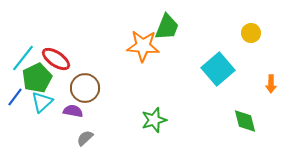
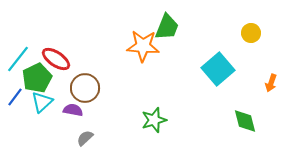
cyan line: moved 5 px left, 1 px down
orange arrow: moved 1 px up; rotated 18 degrees clockwise
purple semicircle: moved 1 px up
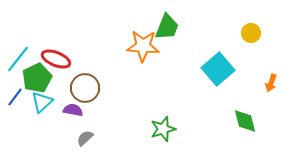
red ellipse: rotated 12 degrees counterclockwise
green star: moved 9 px right, 9 px down
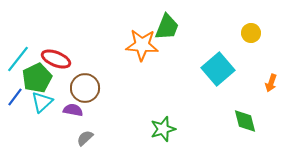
orange star: moved 1 px left, 1 px up
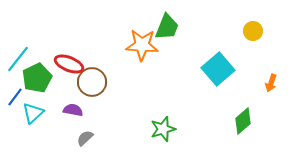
yellow circle: moved 2 px right, 2 px up
red ellipse: moved 13 px right, 5 px down
brown circle: moved 7 px right, 6 px up
cyan triangle: moved 9 px left, 11 px down
green diamond: moved 2 px left; rotated 64 degrees clockwise
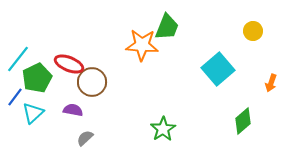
green star: rotated 15 degrees counterclockwise
